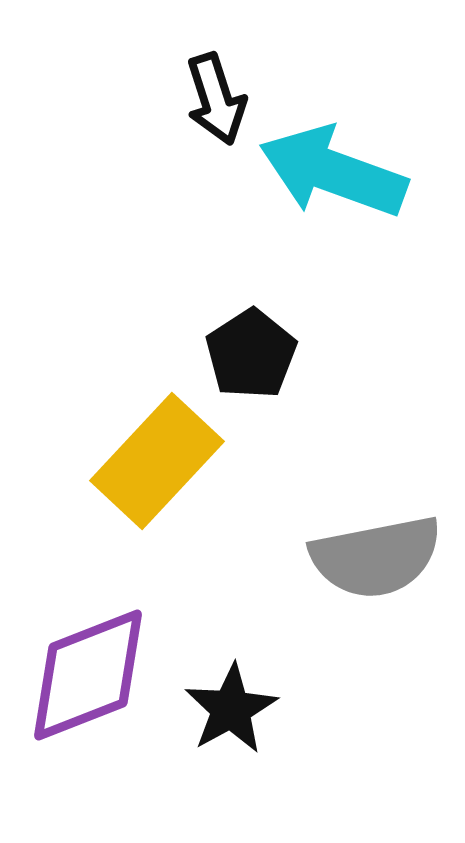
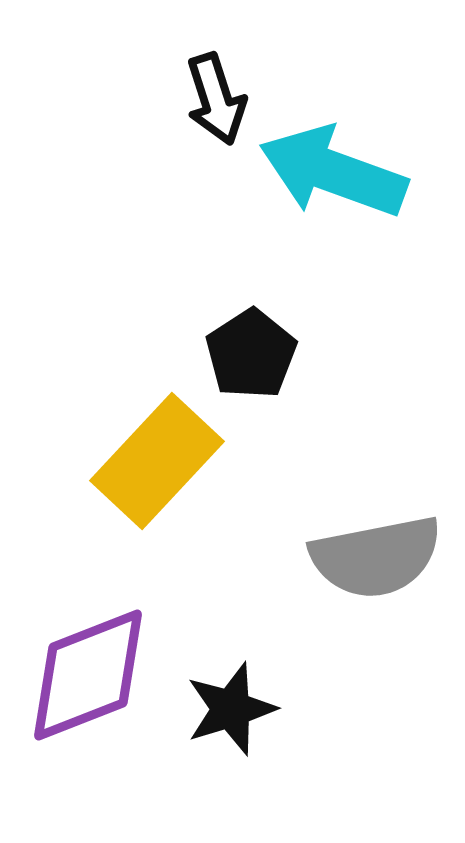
black star: rotated 12 degrees clockwise
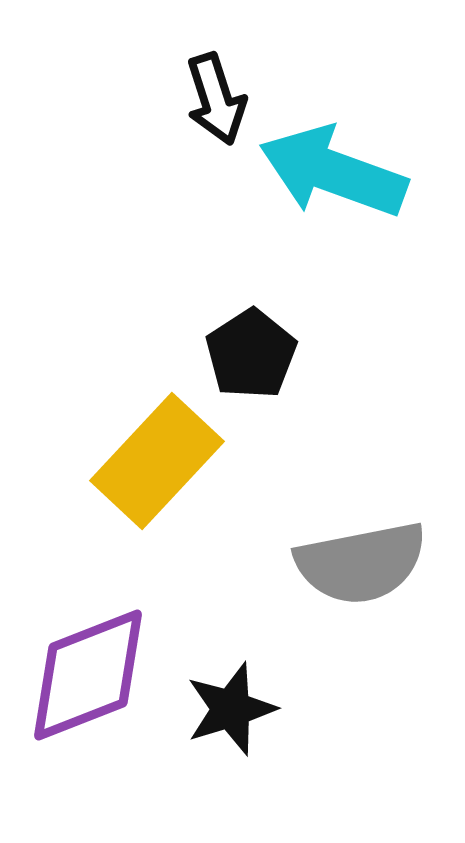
gray semicircle: moved 15 px left, 6 px down
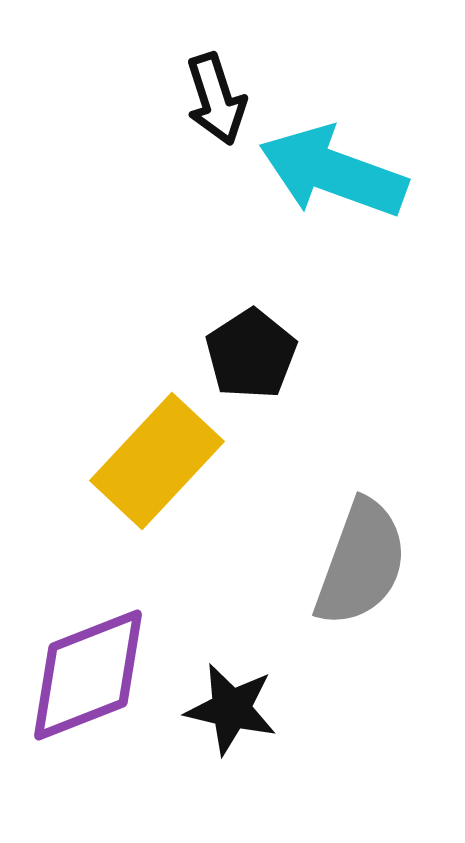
gray semicircle: rotated 59 degrees counterclockwise
black star: rotated 30 degrees clockwise
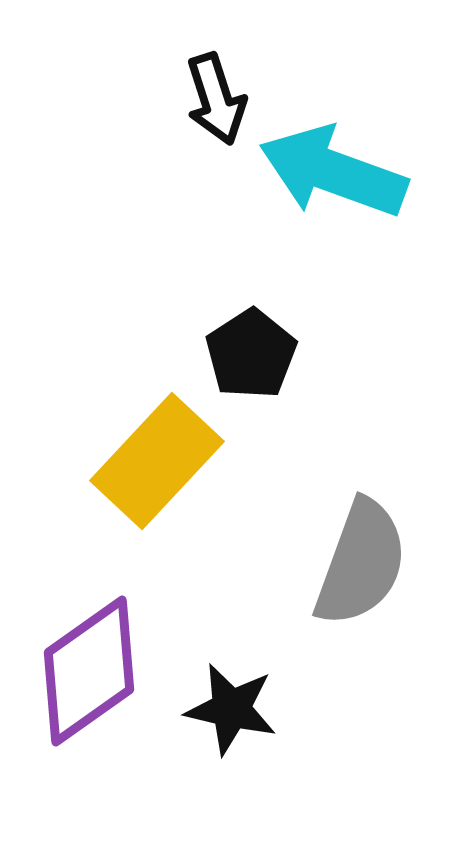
purple diamond: moved 1 px right, 4 px up; rotated 14 degrees counterclockwise
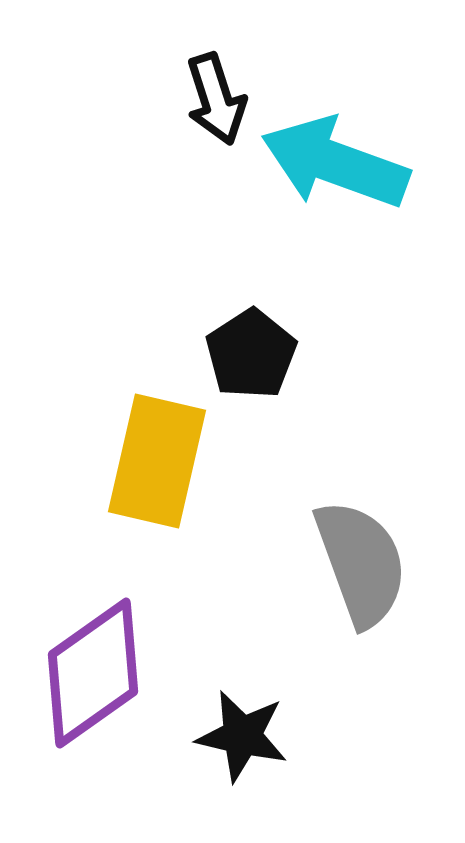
cyan arrow: moved 2 px right, 9 px up
yellow rectangle: rotated 30 degrees counterclockwise
gray semicircle: rotated 40 degrees counterclockwise
purple diamond: moved 4 px right, 2 px down
black star: moved 11 px right, 27 px down
